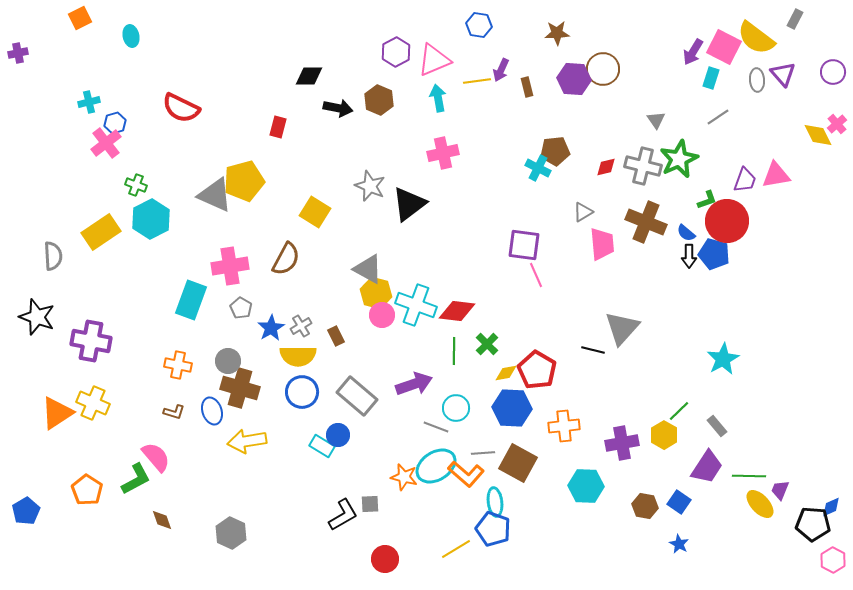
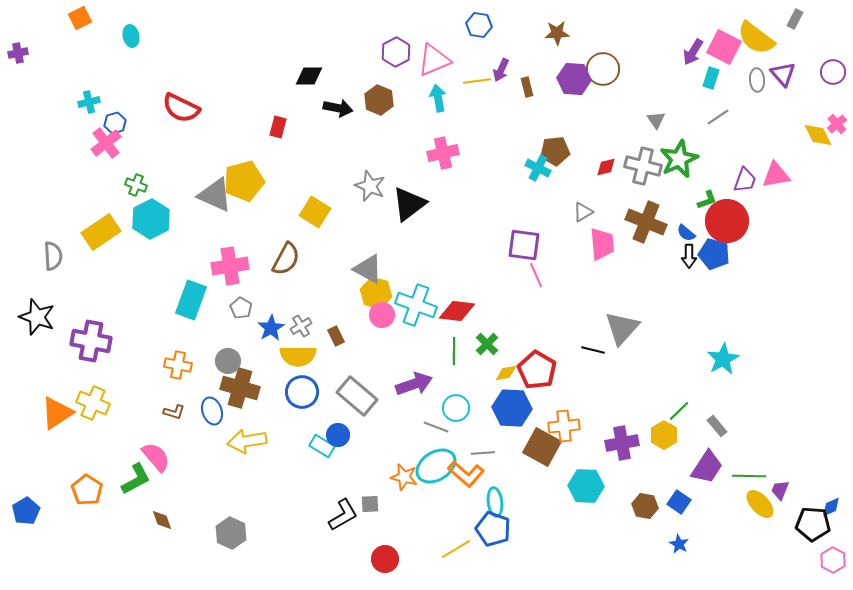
brown square at (518, 463): moved 24 px right, 16 px up
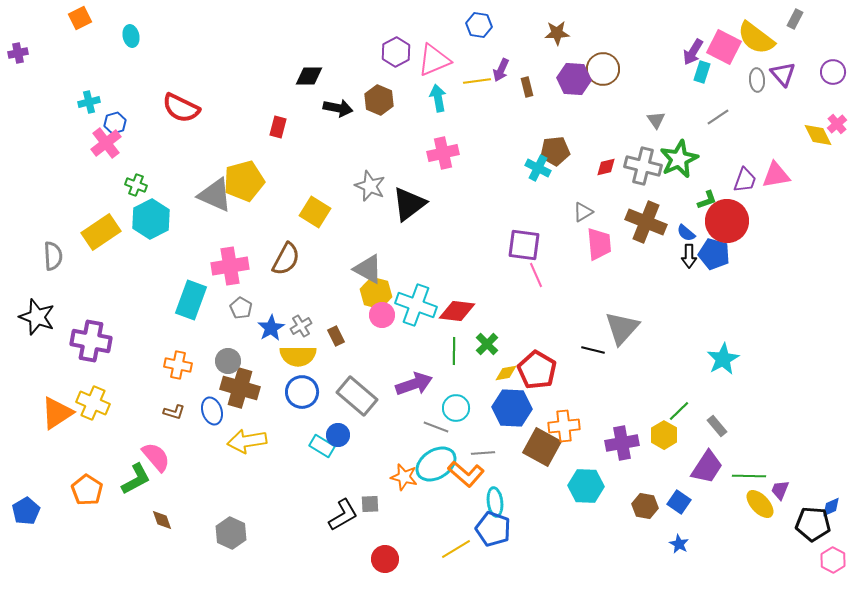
cyan rectangle at (711, 78): moved 9 px left, 6 px up
pink trapezoid at (602, 244): moved 3 px left
cyan ellipse at (436, 466): moved 2 px up
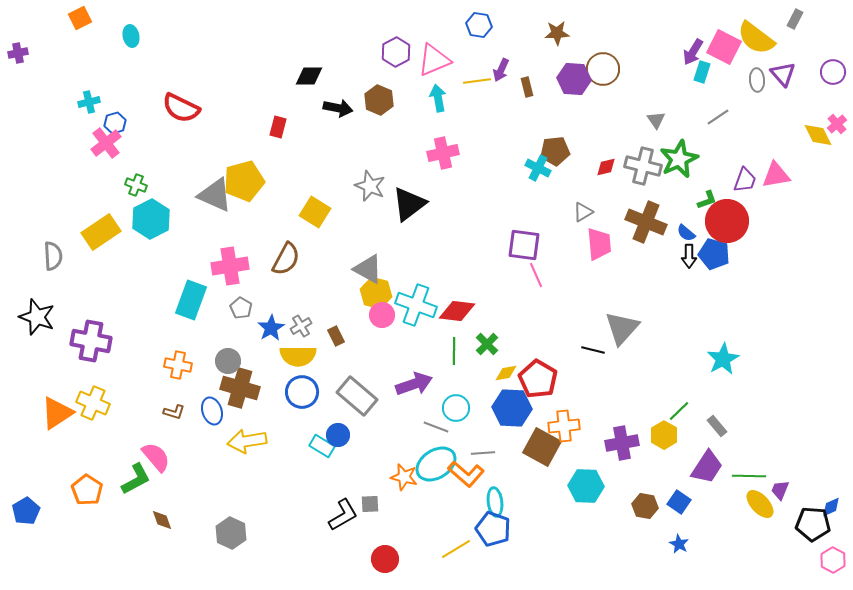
red pentagon at (537, 370): moved 1 px right, 9 px down
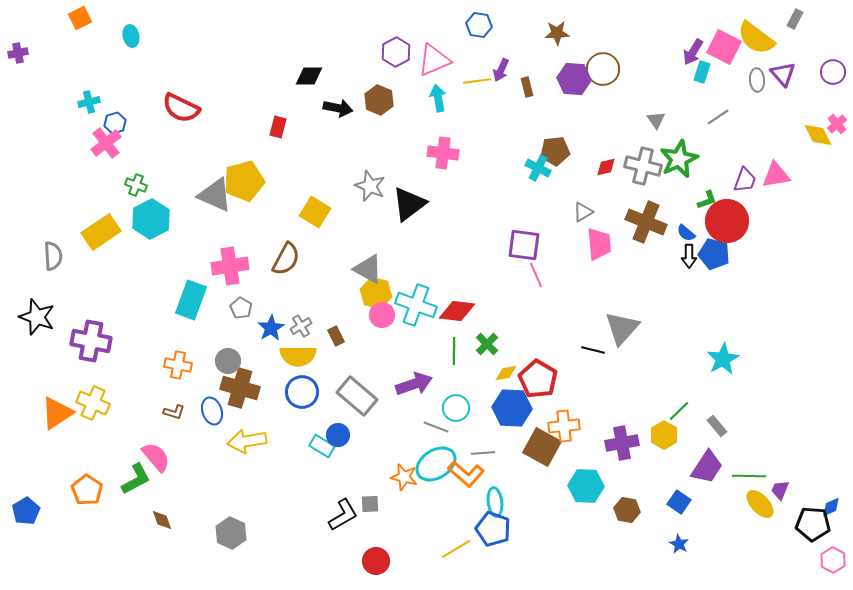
pink cross at (443, 153): rotated 20 degrees clockwise
brown hexagon at (645, 506): moved 18 px left, 4 px down
red circle at (385, 559): moved 9 px left, 2 px down
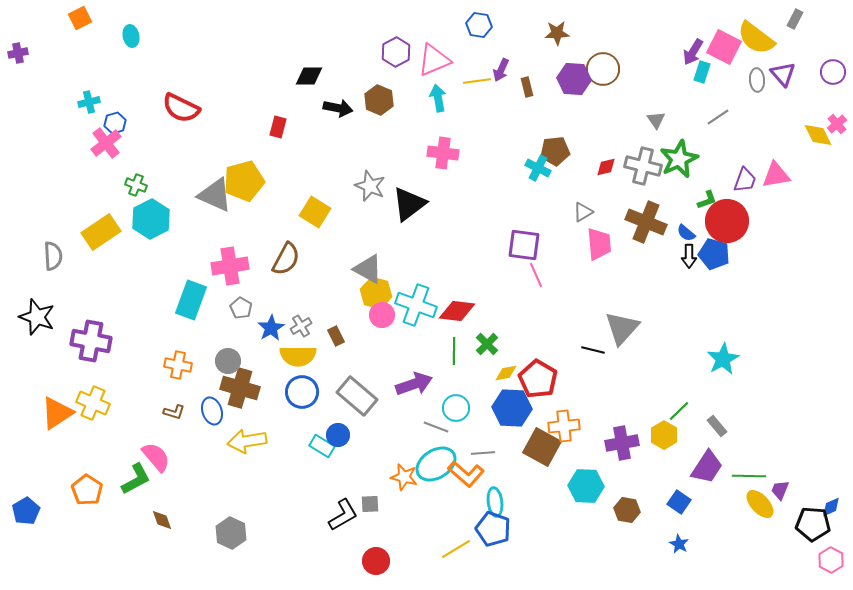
pink hexagon at (833, 560): moved 2 px left
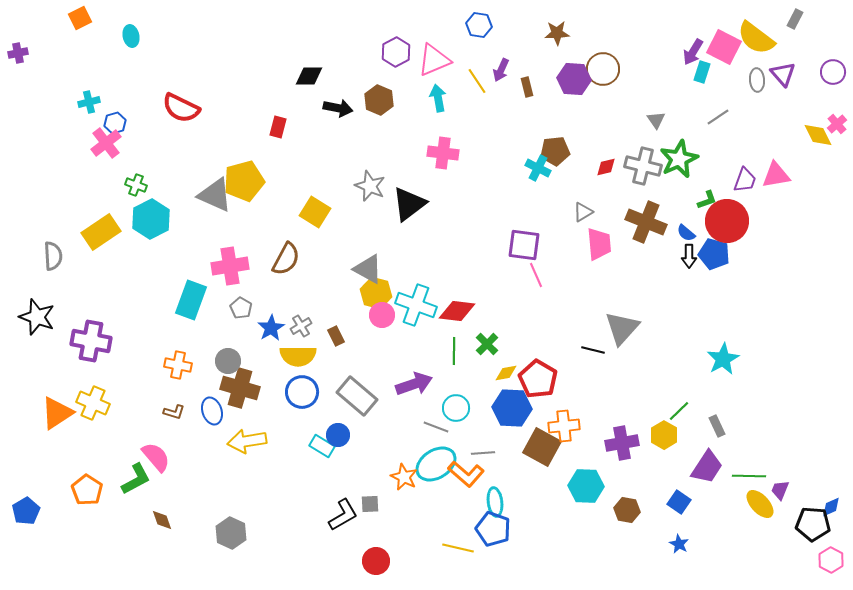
yellow line at (477, 81): rotated 64 degrees clockwise
gray rectangle at (717, 426): rotated 15 degrees clockwise
orange star at (404, 477): rotated 12 degrees clockwise
yellow line at (456, 549): moved 2 px right, 1 px up; rotated 44 degrees clockwise
